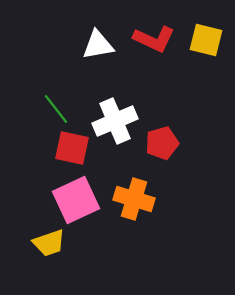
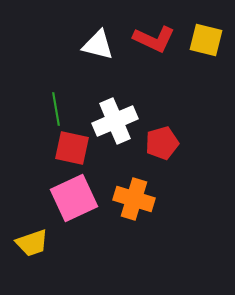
white triangle: rotated 24 degrees clockwise
green line: rotated 28 degrees clockwise
pink square: moved 2 px left, 2 px up
yellow trapezoid: moved 17 px left
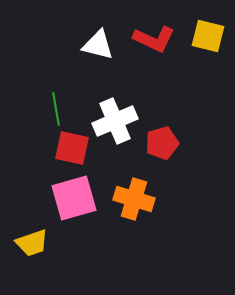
yellow square: moved 2 px right, 4 px up
pink square: rotated 9 degrees clockwise
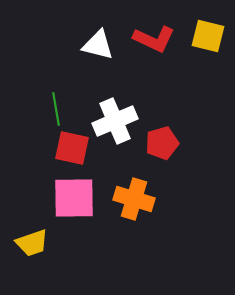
pink square: rotated 15 degrees clockwise
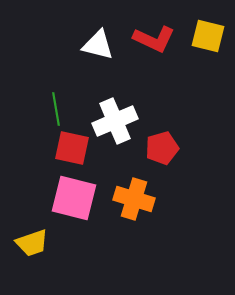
red pentagon: moved 5 px down
pink square: rotated 15 degrees clockwise
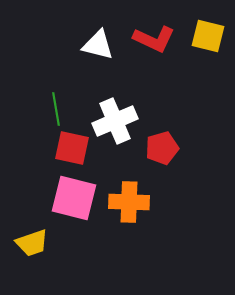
orange cross: moved 5 px left, 3 px down; rotated 15 degrees counterclockwise
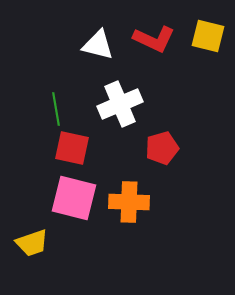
white cross: moved 5 px right, 17 px up
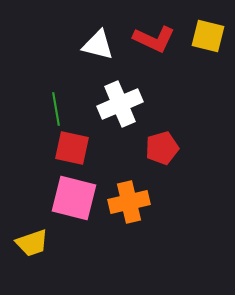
orange cross: rotated 15 degrees counterclockwise
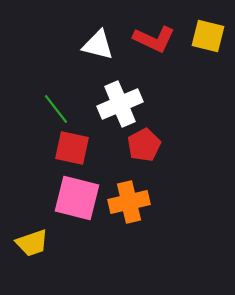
green line: rotated 28 degrees counterclockwise
red pentagon: moved 18 px left, 3 px up; rotated 12 degrees counterclockwise
pink square: moved 3 px right
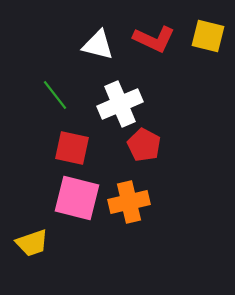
green line: moved 1 px left, 14 px up
red pentagon: rotated 16 degrees counterclockwise
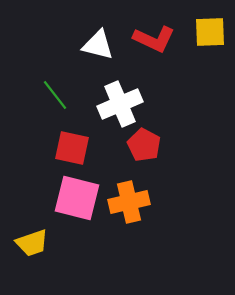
yellow square: moved 2 px right, 4 px up; rotated 16 degrees counterclockwise
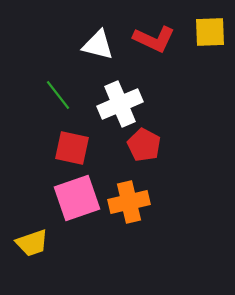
green line: moved 3 px right
pink square: rotated 33 degrees counterclockwise
